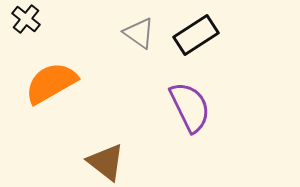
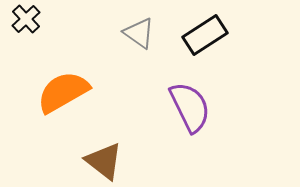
black cross: rotated 8 degrees clockwise
black rectangle: moved 9 px right
orange semicircle: moved 12 px right, 9 px down
brown triangle: moved 2 px left, 1 px up
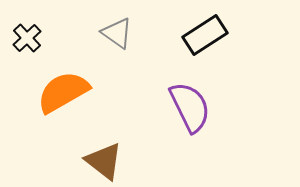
black cross: moved 1 px right, 19 px down
gray triangle: moved 22 px left
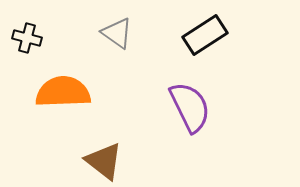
black cross: rotated 32 degrees counterclockwise
orange semicircle: rotated 28 degrees clockwise
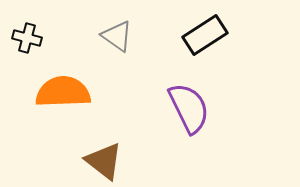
gray triangle: moved 3 px down
purple semicircle: moved 1 px left, 1 px down
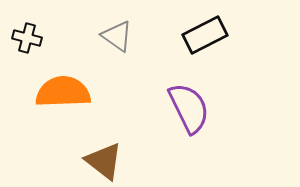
black rectangle: rotated 6 degrees clockwise
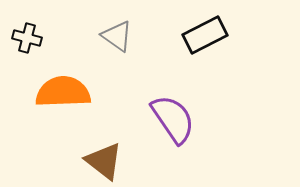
purple semicircle: moved 16 px left, 11 px down; rotated 8 degrees counterclockwise
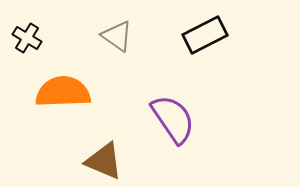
black cross: rotated 16 degrees clockwise
brown triangle: rotated 15 degrees counterclockwise
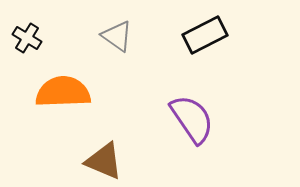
purple semicircle: moved 19 px right
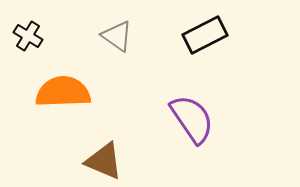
black cross: moved 1 px right, 2 px up
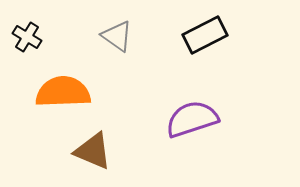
black cross: moved 1 px left, 1 px down
purple semicircle: rotated 74 degrees counterclockwise
brown triangle: moved 11 px left, 10 px up
